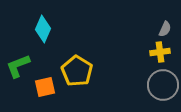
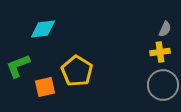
cyan diamond: rotated 60 degrees clockwise
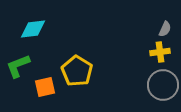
cyan diamond: moved 10 px left
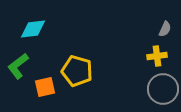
yellow cross: moved 3 px left, 4 px down
green L-shape: rotated 16 degrees counterclockwise
yellow pentagon: rotated 16 degrees counterclockwise
gray circle: moved 4 px down
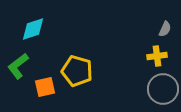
cyan diamond: rotated 12 degrees counterclockwise
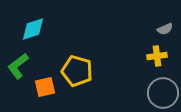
gray semicircle: rotated 42 degrees clockwise
gray circle: moved 4 px down
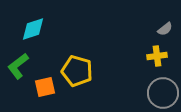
gray semicircle: rotated 14 degrees counterclockwise
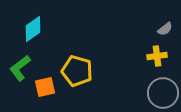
cyan diamond: rotated 16 degrees counterclockwise
green L-shape: moved 2 px right, 2 px down
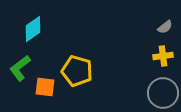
gray semicircle: moved 2 px up
yellow cross: moved 6 px right
orange square: rotated 20 degrees clockwise
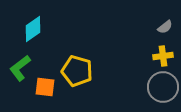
gray circle: moved 6 px up
